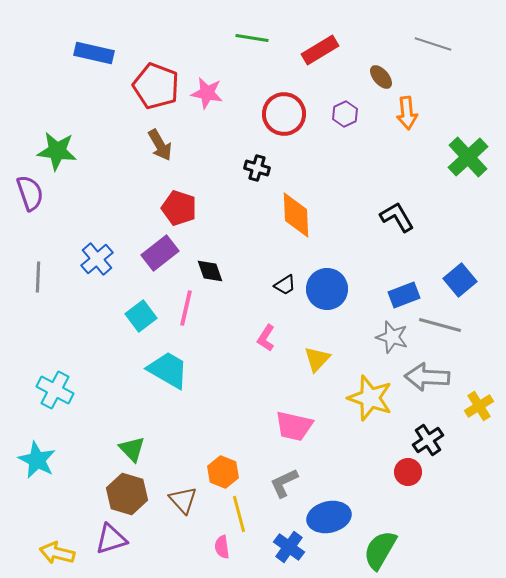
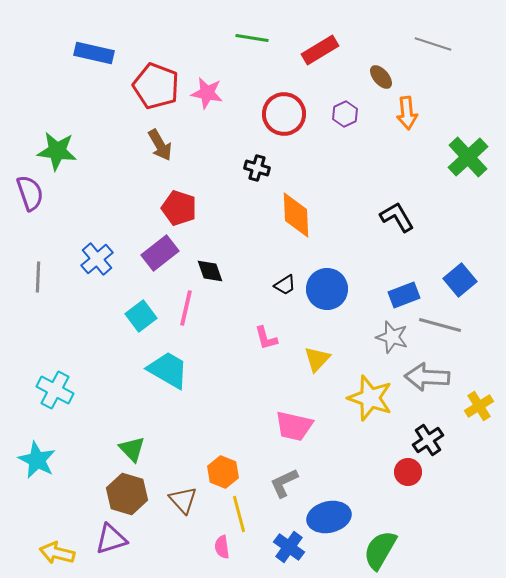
pink L-shape at (266, 338): rotated 48 degrees counterclockwise
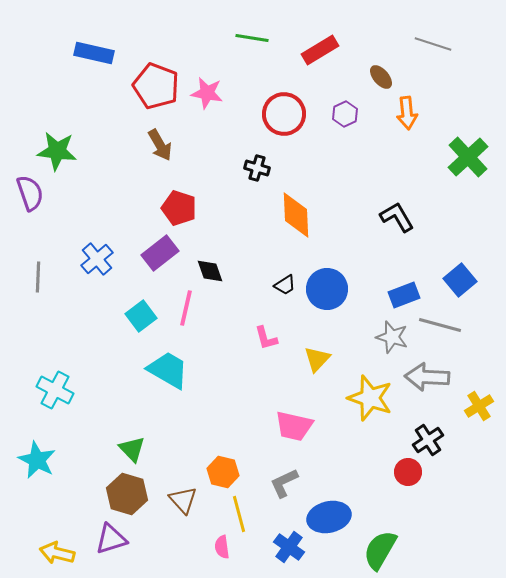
orange hexagon at (223, 472): rotated 8 degrees counterclockwise
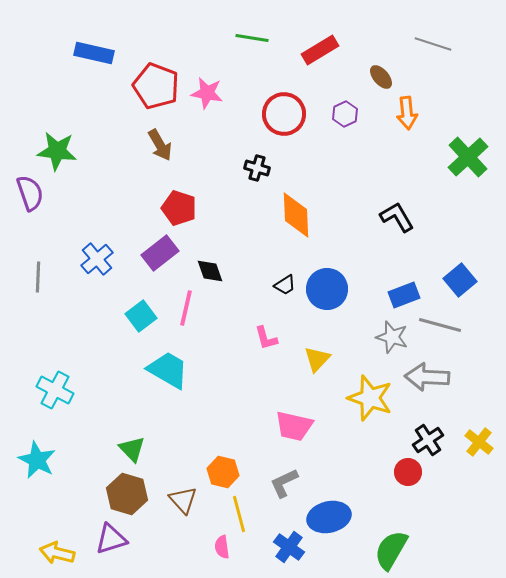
yellow cross at (479, 406): moved 36 px down; rotated 20 degrees counterclockwise
green semicircle at (380, 550): moved 11 px right
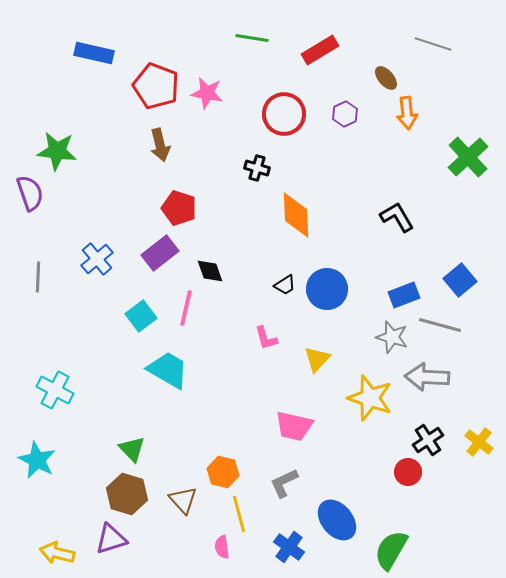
brown ellipse at (381, 77): moved 5 px right, 1 px down
brown arrow at (160, 145): rotated 16 degrees clockwise
blue ellipse at (329, 517): moved 8 px right, 3 px down; rotated 63 degrees clockwise
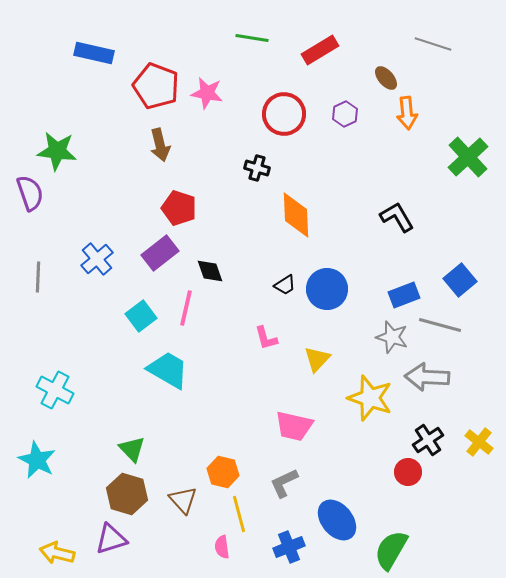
blue cross at (289, 547): rotated 32 degrees clockwise
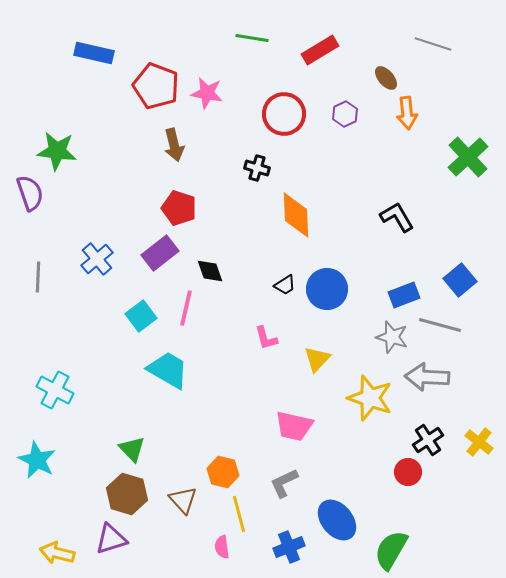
brown arrow at (160, 145): moved 14 px right
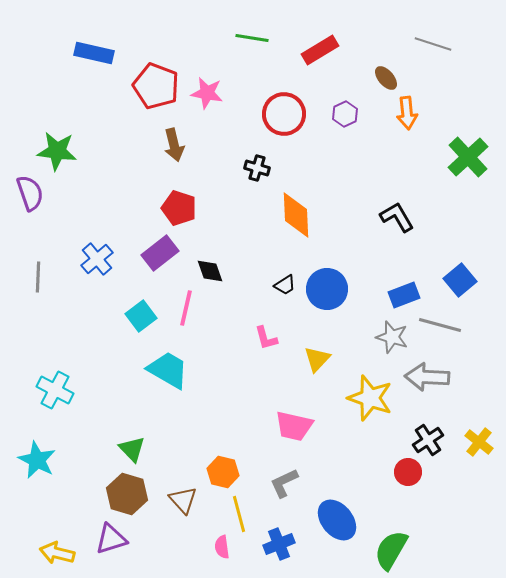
blue cross at (289, 547): moved 10 px left, 3 px up
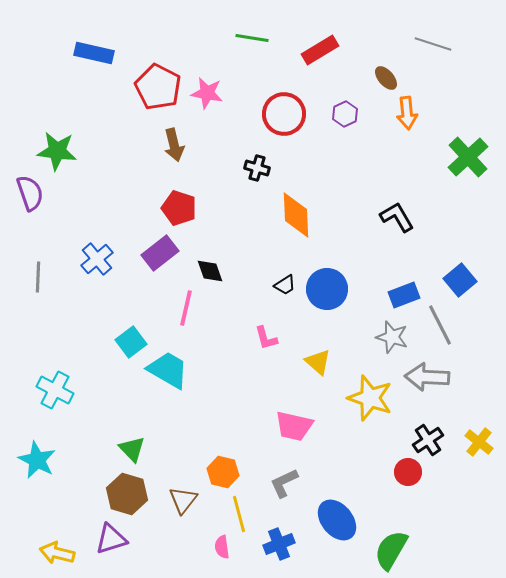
red pentagon at (156, 86): moved 2 px right, 1 px down; rotated 6 degrees clockwise
cyan square at (141, 316): moved 10 px left, 26 px down
gray line at (440, 325): rotated 48 degrees clockwise
yellow triangle at (317, 359): moved 1 px right, 3 px down; rotated 32 degrees counterclockwise
brown triangle at (183, 500): rotated 20 degrees clockwise
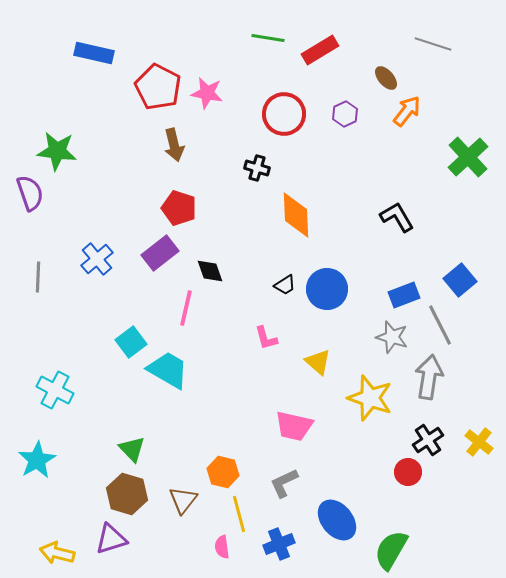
green line at (252, 38): moved 16 px right
orange arrow at (407, 113): moved 2 px up; rotated 136 degrees counterclockwise
gray arrow at (427, 377): moved 2 px right; rotated 96 degrees clockwise
cyan star at (37, 460): rotated 15 degrees clockwise
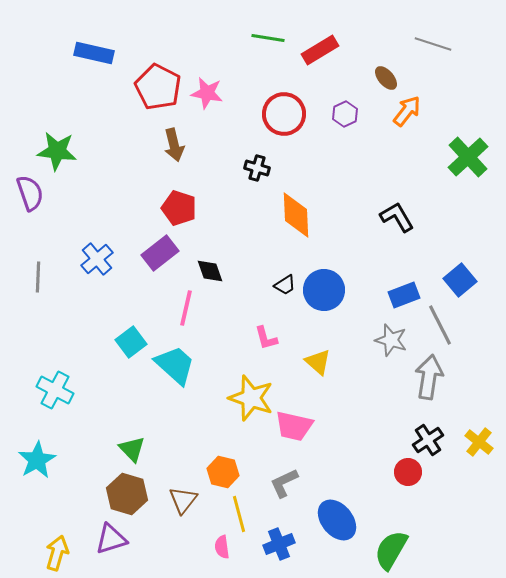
blue circle at (327, 289): moved 3 px left, 1 px down
gray star at (392, 337): moved 1 px left, 3 px down
cyan trapezoid at (168, 370): moved 7 px right, 5 px up; rotated 12 degrees clockwise
yellow star at (370, 398): moved 119 px left
yellow arrow at (57, 553): rotated 92 degrees clockwise
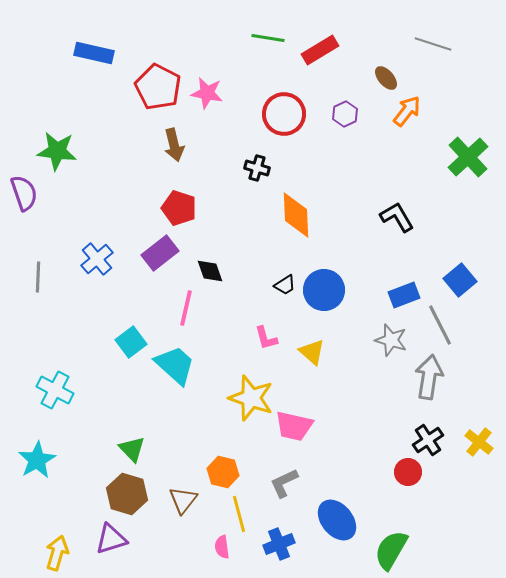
purple semicircle at (30, 193): moved 6 px left
yellow triangle at (318, 362): moved 6 px left, 10 px up
